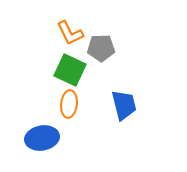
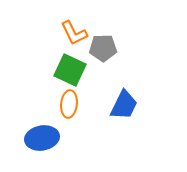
orange L-shape: moved 4 px right
gray pentagon: moved 2 px right
blue trapezoid: rotated 40 degrees clockwise
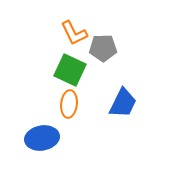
blue trapezoid: moved 1 px left, 2 px up
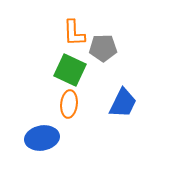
orange L-shape: rotated 24 degrees clockwise
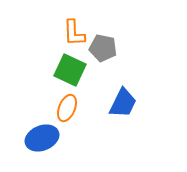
gray pentagon: rotated 12 degrees clockwise
orange ellipse: moved 2 px left, 4 px down; rotated 16 degrees clockwise
blue ellipse: rotated 12 degrees counterclockwise
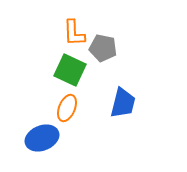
blue trapezoid: rotated 12 degrees counterclockwise
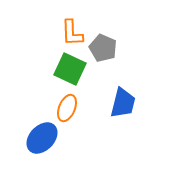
orange L-shape: moved 2 px left
gray pentagon: rotated 12 degrees clockwise
green square: moved 1 px up
blue ellipse: rotated 24 degrees counterclockwise
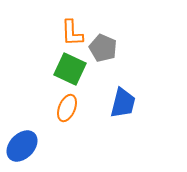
blue ellipse: moved 20 px left, 8 px down
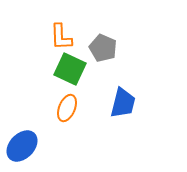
orange L-shape: moved 11 px left, 4 px down
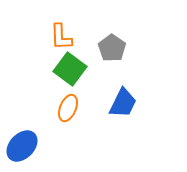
gray pentagon: moved 9 px right; rotated 12 degrees clockwise
green square: rotated 12 degrees clockwise
blue trapezoid: rotated 12 degrees clockwise
orange ellipse: moved 1 px right
